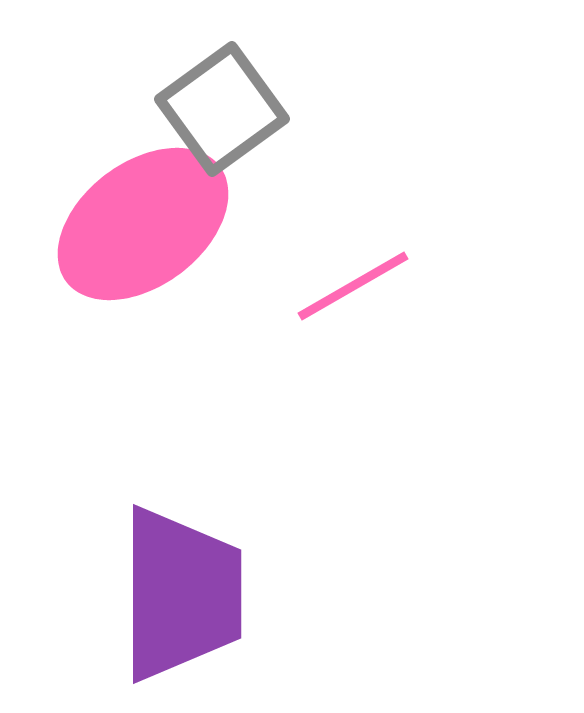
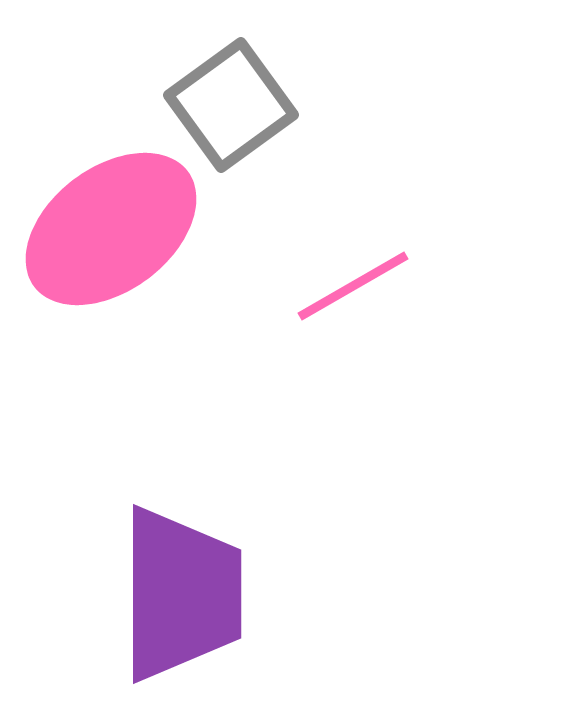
gray square: moved 9 px right, 4 px up
pink ellipse: moved 32 px left, 5 px down
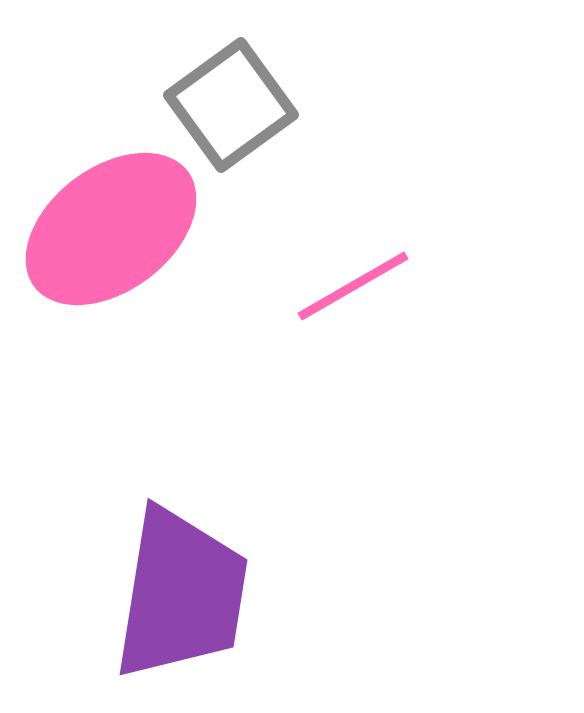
purple trapezoid: rotated 9 degrees clockwise
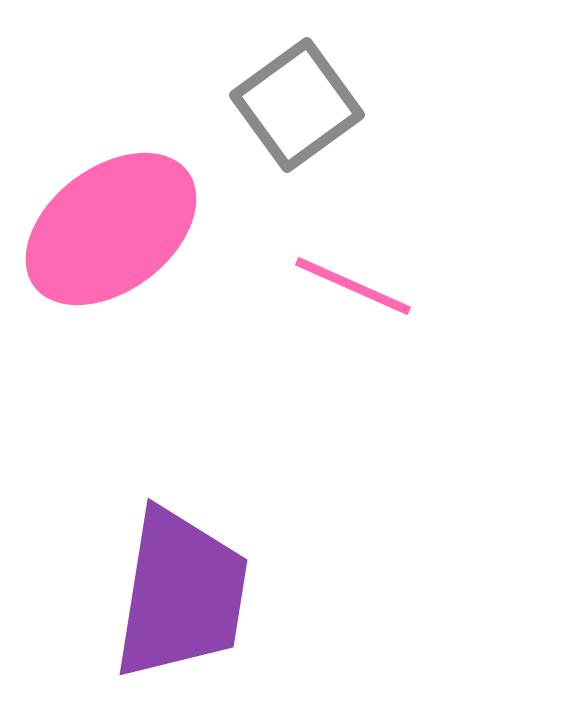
gray square: moved 66 px right
pink line: rotated 54 degrees clockwise
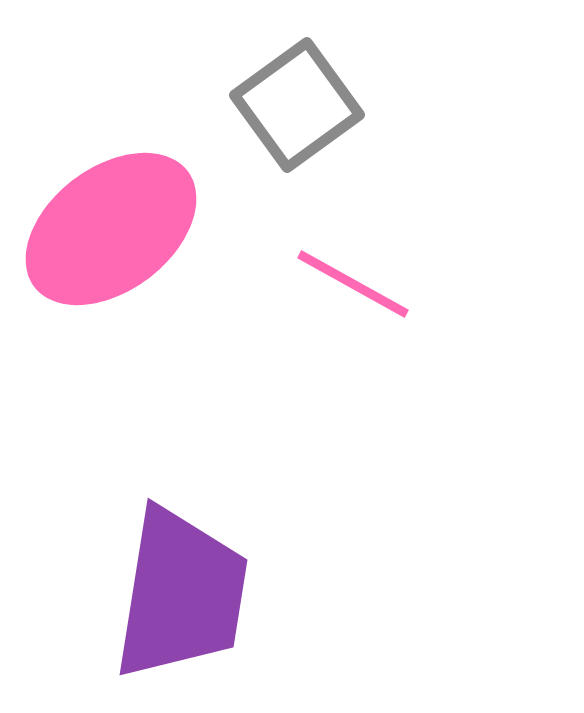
pink line: moved 2 px up; rotated 5 degrees clockwise
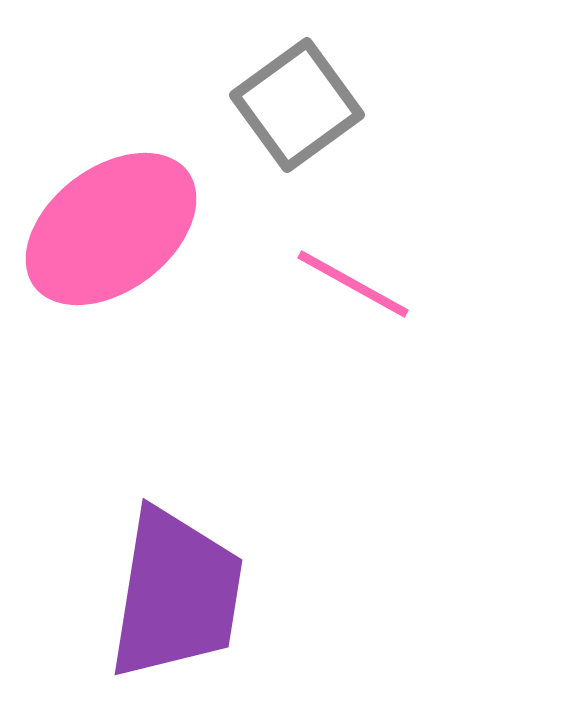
purple trapezoid: moved 5 px left
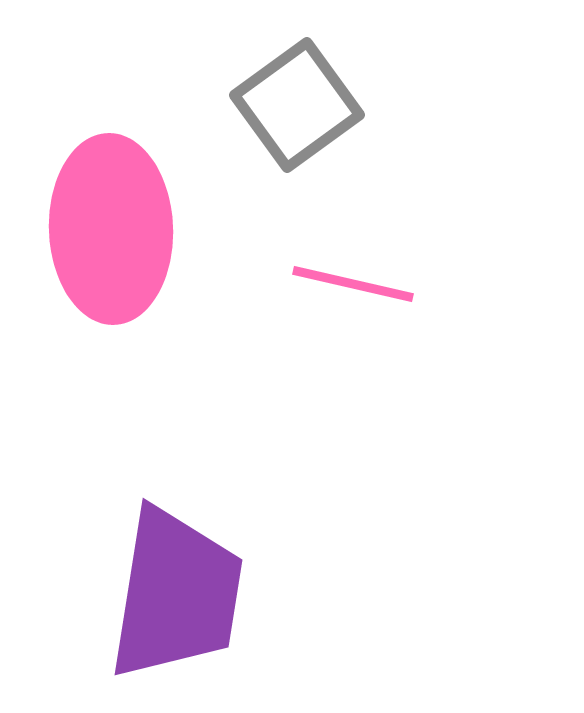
pink ellipse: rotated 55 degrees counterclockwise
pink line: rotated 16 degrees counterclockwise
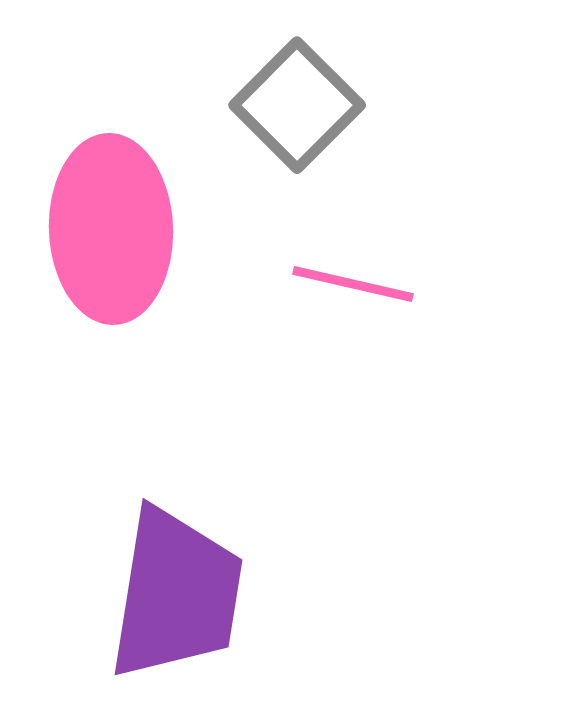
gray square: rotated 9 degrees counterclockwise
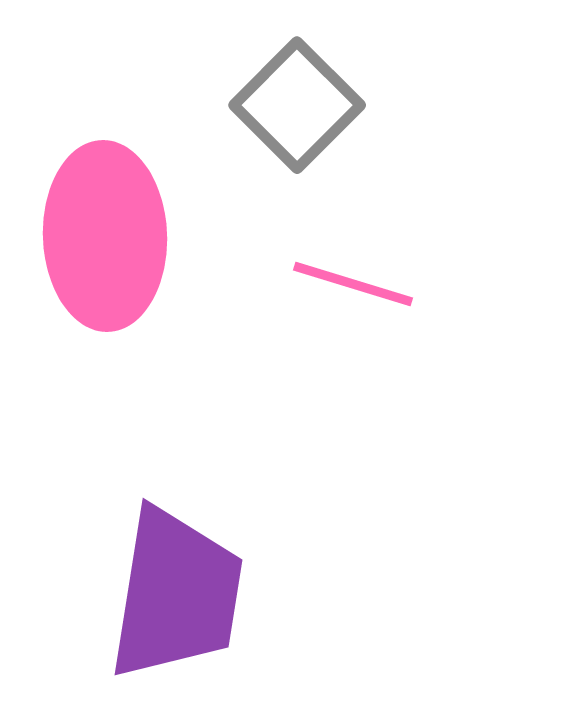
pink ellipse: moved 6 px left, 7 px down
pink line: rotated 4 degrees clockwise
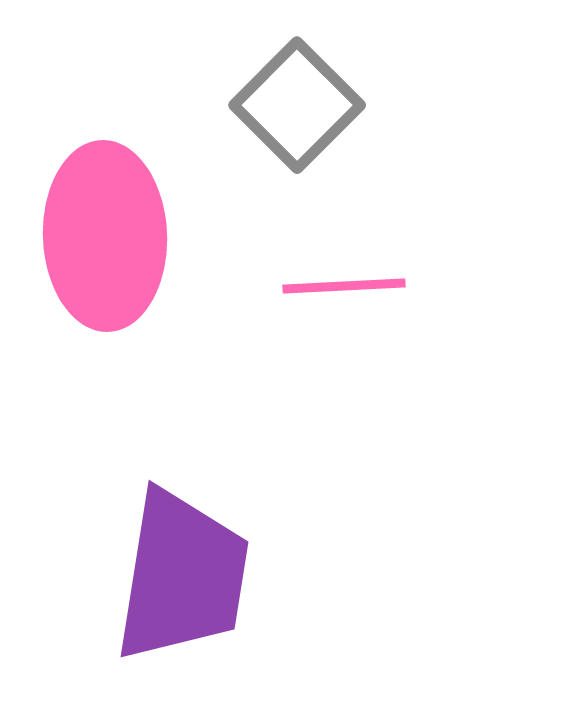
pink line: moved 9 px left, 2 px down; rotated 20 degrees counterclockwise
purple trapezoid: moved 6 px right, 18 px up
